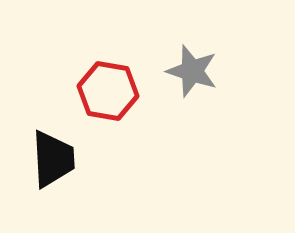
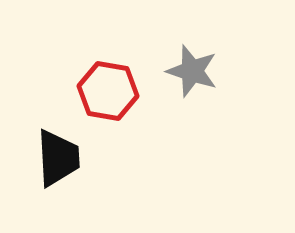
black trapezoid: moved 5 px right, 1 px up
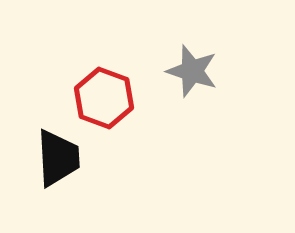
red hexagon: moved 4 px left, 7 px down; rotated 10 degrees clockwise
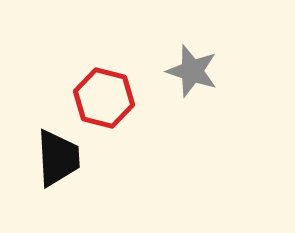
red hexagon: rotated 6 degrees counterclockwise
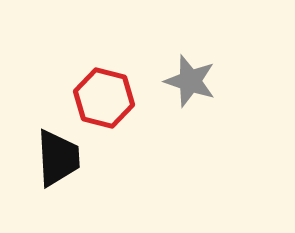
gray star: moved 2 px left, 10 px down
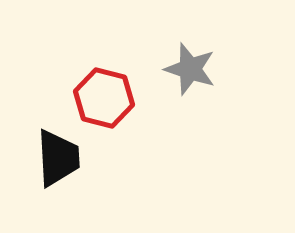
gray star: moved 12 px up
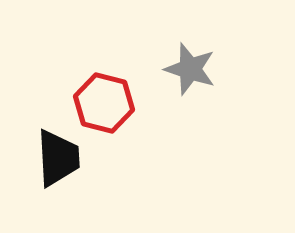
red hexagon: moved 5 px down
